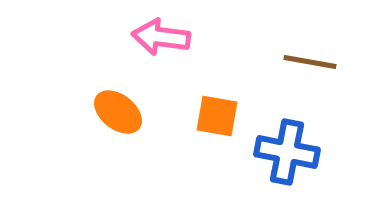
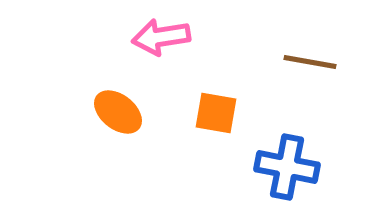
pink arrow: rotated 16 degrees counterclockwise
orange square: moved 1 px left, 3 px up
blue cross: moved 15 px down
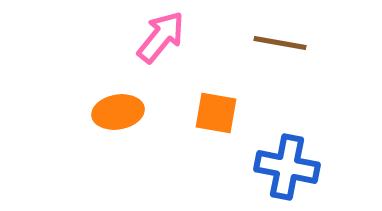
pink arrow: rotated 138 degrees clockwise
brown line: moved 30 px left, 19 px up
orange ellipse: rotated 48 degrees counterclockwise
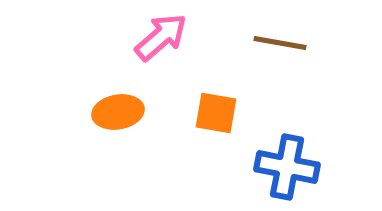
pink arrow: rotated 10 degrees clockwise
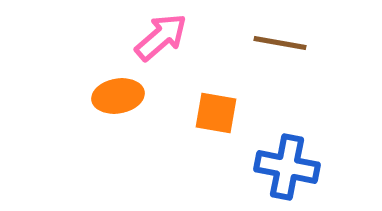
orange ellipse: moved 16 px up
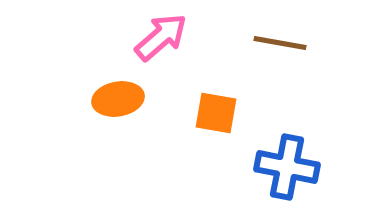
orange ellipse: moved 3 px down
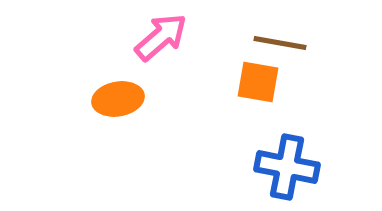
orange square: moved 42 px right, 31 px up
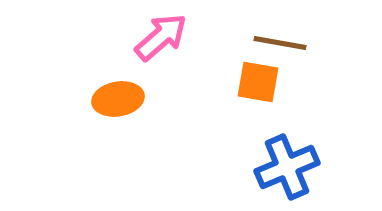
blue cross: rotated 34 degrees counterclockwise
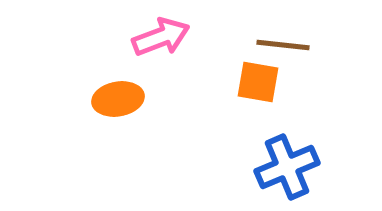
pink arrow: rotated 20 degrees clockwise
brown line: moved 3 px right, 2 px down; rotated 4 degrees counterclockwise
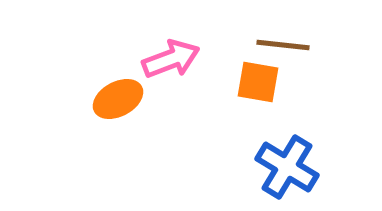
pink arrow: moved 10 px right, 22 px down
orange ellipse: rotated 18 degrees counterclockwise
blue cross: rotated 36 degrees counterclockwise
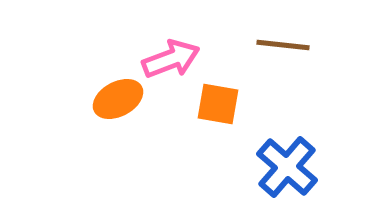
orange square: moved 40 px left, 22 px down
blue cross: rotated 10 degrees clockwise
